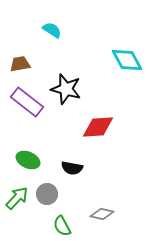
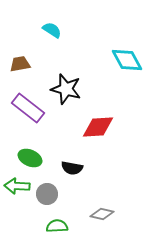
purple rectangle: moved 1 px right, 6 px down
green ellipse: moved 2 px right, 2 px up
green arrow: moved 12 px up; rotated 130 degrees counterclockwise
green semicircle: moved 5 px left; rotated 115 degrees clockwise
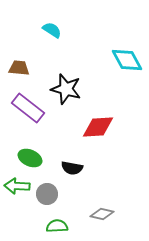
brown trapezoid: moved 1 px left, 4 px down; rotated 15 degrees clockwise
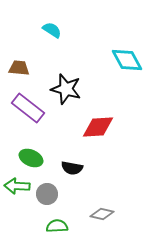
green ellipse: moved 1 px right
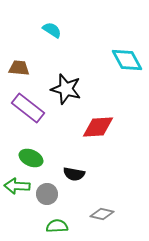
black semicircle: moved 2 px right, 6 px down
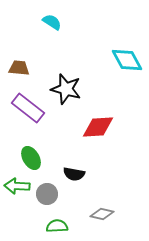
cyan semicircle: moved 8 px up
green ellipse: rotated 35 degrees clockwise
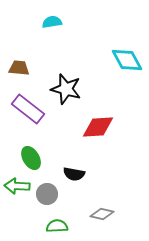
cyan semicircle: rotated 42 degrees counterclockwise
purple rectangle: moved 1 px down
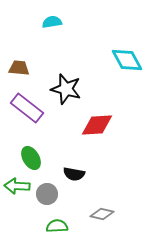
purple rectangle: moved 1 px left, 1 px up
red diamond: moved 1 px left, 2 px up
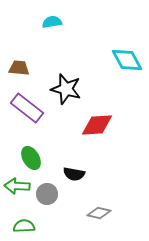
gray diamond: moved 3 px left, 1 px up
green semicircle: moved 33 px left
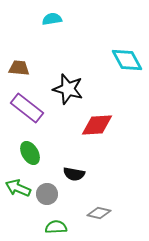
cyan semicircle: moved 3 px up
black star: moved 2 px right
green ellipse: moved 1 px left, 5 px up
green arrow: moved 1 px right, 2 px down; rotated 20 degrees clockwise
green semicircle: moved 32 px right, 1 px down
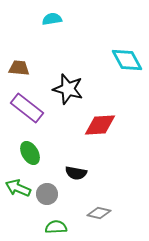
red diamond: moved 3 px right
black semicircle: moved 2 px right, 1 px up
